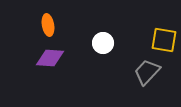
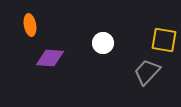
orange ellipse: moved 18 px left
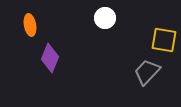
white circle: moved 2 px right, 25 px up
purple diamond: rotated 72 degrees counterclockwise
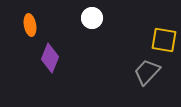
white circle: moved 13 px left
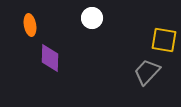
purple diamond: rotated 20 degrees counterclockwise
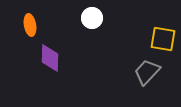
yellow square: moved 1 px left, 1 px up
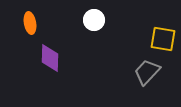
white circle: moved 2 px right, 2 px down
orange ellipse: moved 2 px up
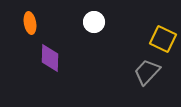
white circle: moved 2 px down
yellow square: rotated 16 degrees clockwise
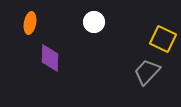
orange ellipse: rotated 20 degrees clockwise
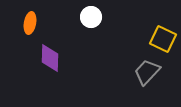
white circle: moved 3 px left, 5 px up
